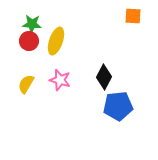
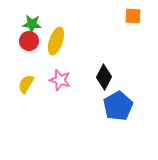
blue pentagon: rotated 24 degrees counterclockwise
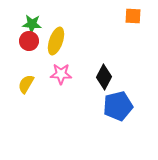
pink star: moved 1 px right, 6 px up; rotated 15 degrees counterclockwise
blue pentagon: rotated 16 degrees clockwise
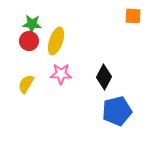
blue pentagon: moved 1 px left, 5 px down
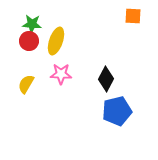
black diamond: moved 2 px right, 2 px down
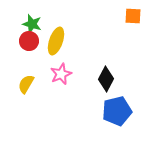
green star: rotated 12 degrees clockwise
pink star: rotated 25 degrees counterclockwise
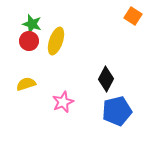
orange square: rotated 30 degrees clockwise
pink star: moved 2 px right, 28 px down
yellow semicircle: rotated 42 degrees clockwise
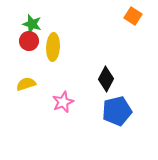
yellow ellipse: moved 3 px left, 6 px down; rotated 16 degrees counterclockwise
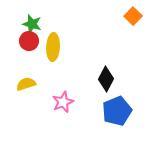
orange square: rotated 12 degrees clockwise
blue pentagon: rotated 8 degrees counterclockwise
